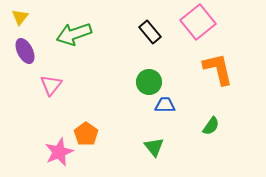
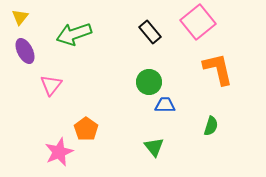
green semicircle: rotated 18 degrees counterclockwise
orange pentagon: moved 5 px up
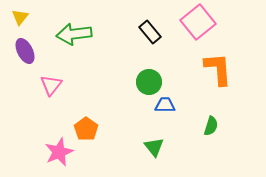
green arrow: rotated 12 degrees clockwise
orange L-shape: rotated 9 degrees clockwise
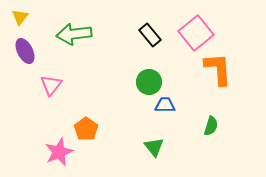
pink square: moved 2 px left, 11 px down
black rectangle: moved 3 px down
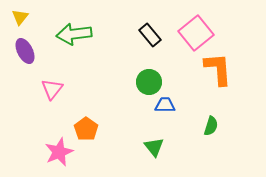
pink triangle: moved 1 px right, 4 px down
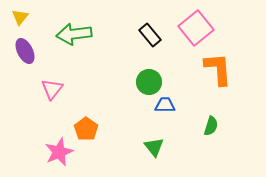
pink square: moved 5 px up
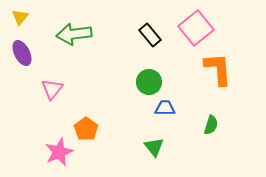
purple ellipse: moved 3 px left, 2 px down
blue trapezoid: moved 3 px down
green semicircle: moved 1 px up
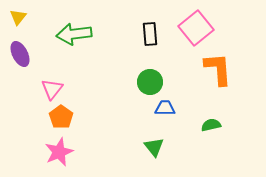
yellow triangle: moved 2 px left
black rectangle: moved 1 px up; rotated 35 degrees clockwise
purple ellipse: moved 2 px left, 1 px down
green circle: moved 1 px right
green semicircle: rotated 120 degrees counterclockwise
orange pentagon: moved 25 px left, 12 px up
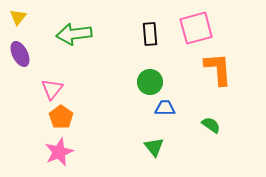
pink square: rotated 24 degrees clockwise
green semicircle: rotated 48 degrees clockwise
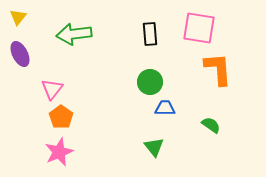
pink square: moved 3 px right; rotated 24 degrees clockwise
